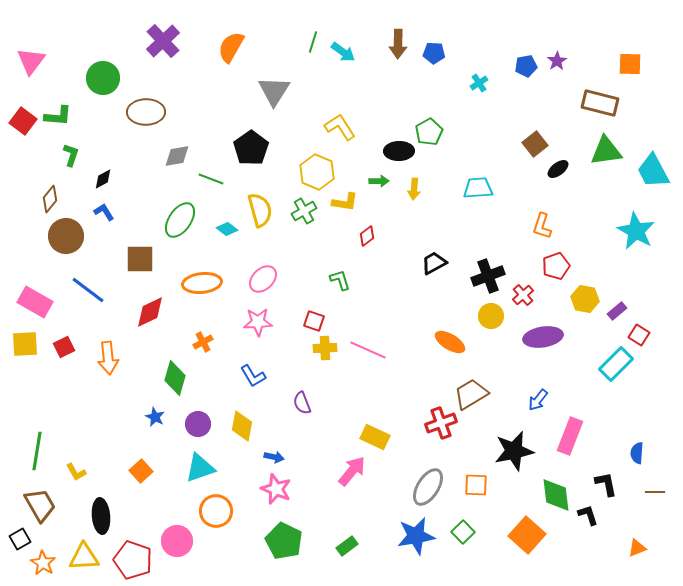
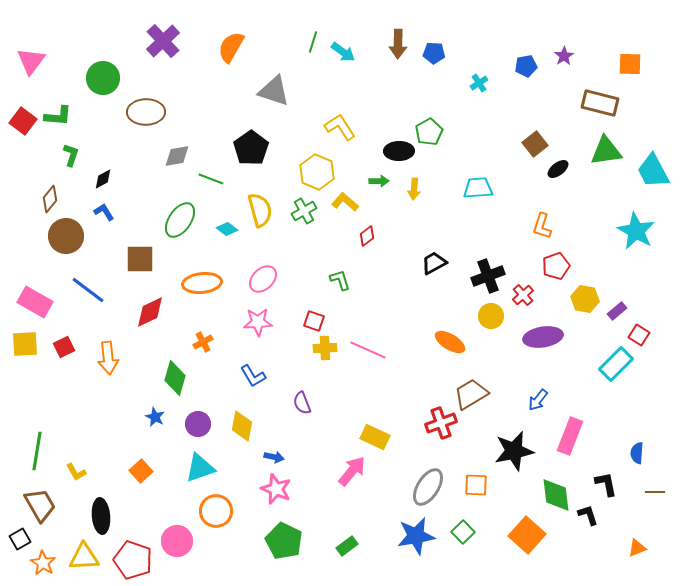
purple star at (557, 61): moved 7 px right, 5 px up
gray triangle at (274, 91): rotated 44 degrees counterclockwise
yellow L-shape at (345, 202): rotated 148 degrees counterclockwise
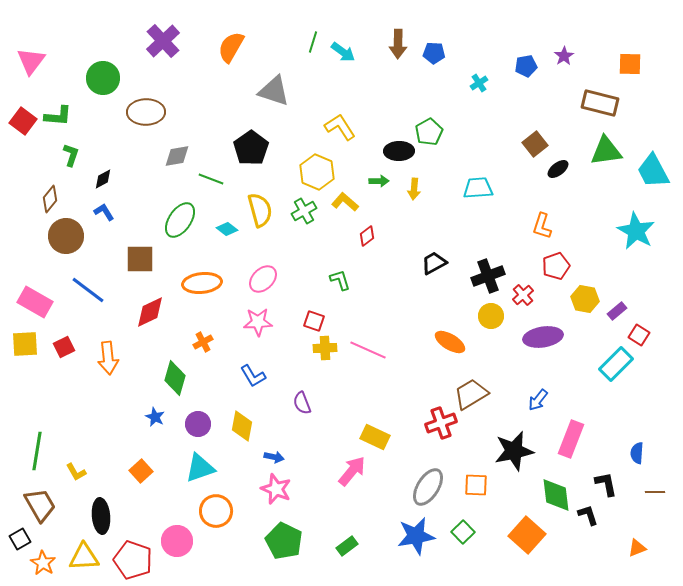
pink rectangle at (570, 436): moved 1 px right, 3 px down
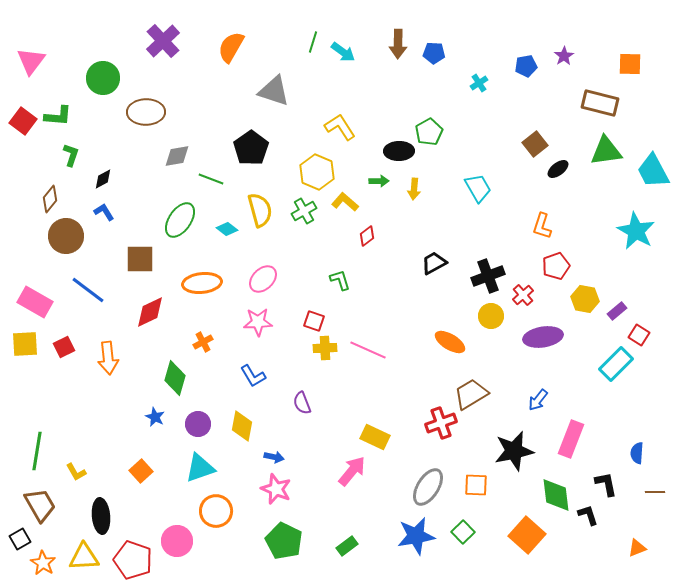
cyan trapezoid at (478, 188): rotated 64 degrees clockwise
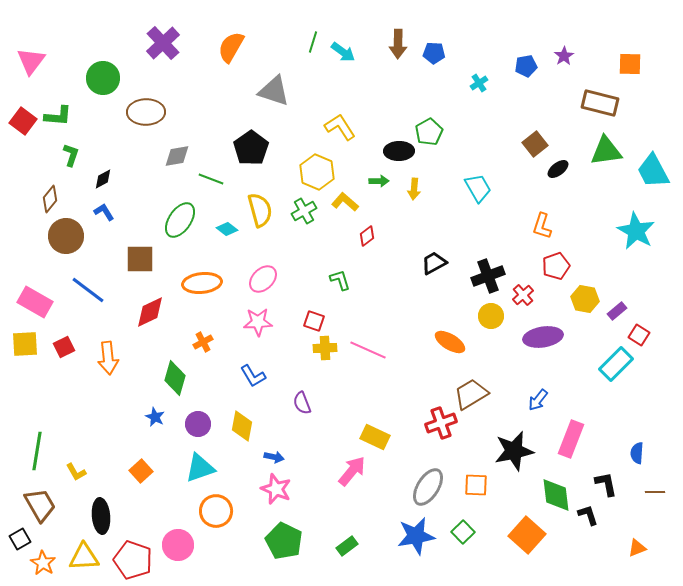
purple cross at (163, 41): moved 2 px down
pink circle at (177, 541): moved 1 px right, 4 px down
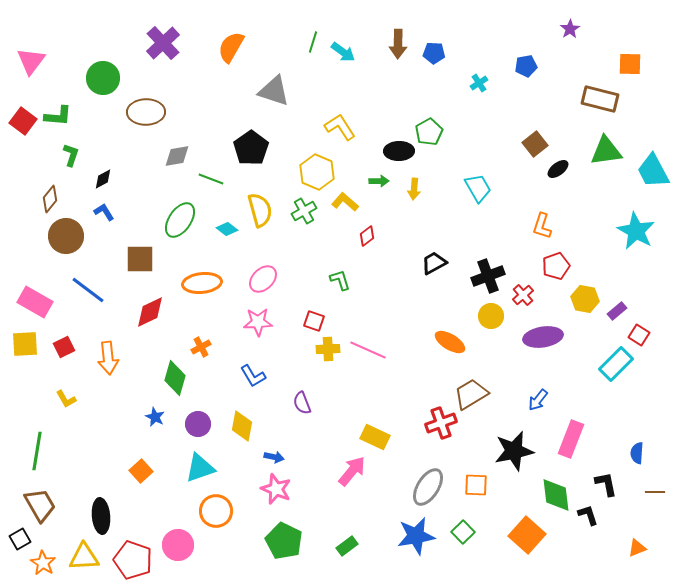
purple star at (564, 56): moved 6 px right, 27 px up
brown rectangle at (600, 103): moved 4 px up
orange cross at (203, 342): moved 2 px left, 5 px down
yellow cross at (325, 348): moved 3 px right, 1 px down
yellow L-shape at (76, 472): moved 10 px left, 73 px up
